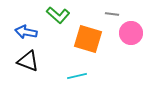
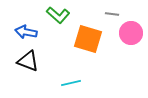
cyan line: moved 6 px left, 7 px down
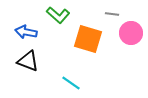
cyan line: rotated 48 degrees clockwise
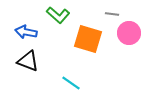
pink circle: moved 2 px left
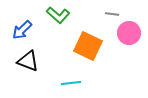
blue arrow: moved 4 px left, 2 px up; rotated 55 degrees counterclockwise
orange square: moved 7 px down; rotated 8 degrees clockwise
cyan line: rotated 42 degrees counterclockwise
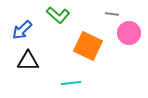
black triangle: rotated 20 degrees counterclockwise
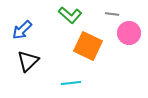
green L-shape: moved 12 px right
black triangle: rotated 45 degrees counterclockwise
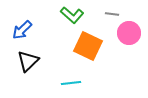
green L-shape: moved 2 px right
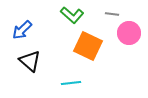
black triangle: moved 2 px right; rotated 35 degrees counterclockwise
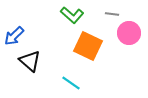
blue arrow: moved 8 px left, 6 px down
cyan line: rotated 42 degrees clockwise
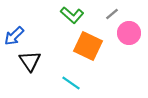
gray line: rotated 48 degrees counterclockwise
black triangle: rotated 15 degrees clockwise
